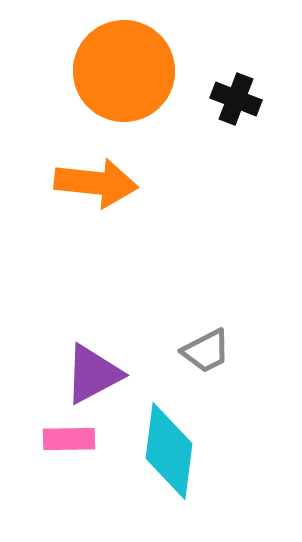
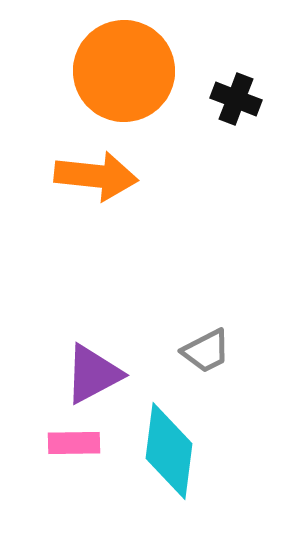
orange arrow: moved 7 px up
pink rectangle: moved 5 px right, 4 px down
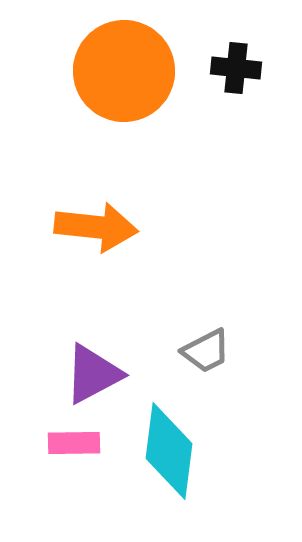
black cross: moved 31 px up; rotated 15 degrees counterclockwise
orange arrow: moved 51 px down
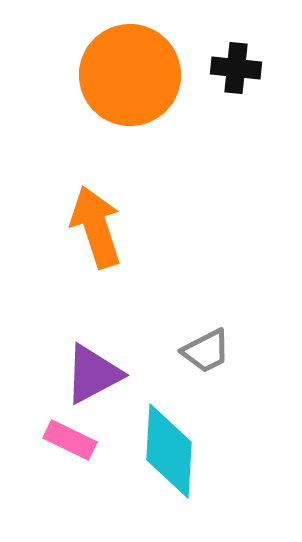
orange circle: moved 6 px right, 4 px down
orange arrow: rotated 114 degrees counterclockwise
pink rectangle: moved 4 px left, 3 px up; rotated 27 degrees clockwise
cyan diamond: rotated 4 degrees counterclockwise
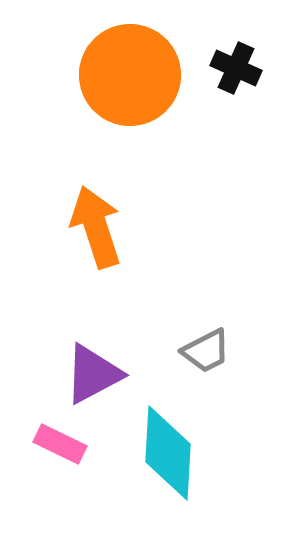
black cross: rotated 18 degrees clockwise
pink rectangle: moved 10 px left, 4 px down
cyan diamond: moved 1 px left, 2 px down
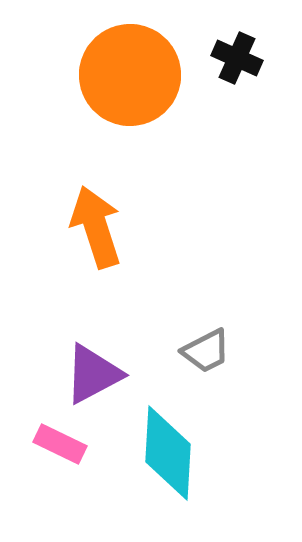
black cross: moved 1 px right, 10 px up
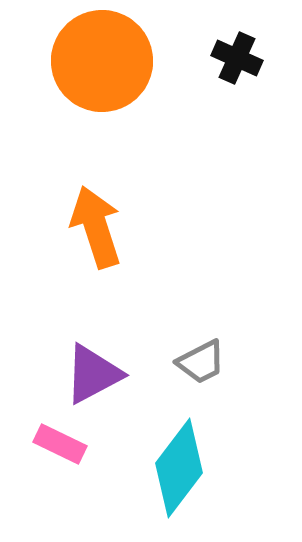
orange circle: moved 28 px left, 14 px up
gray trapezoid: moved 5 px left, 11 px down
cyan diamond: moved 11 px right, 15 px down; rotated 34 degrees clockwise
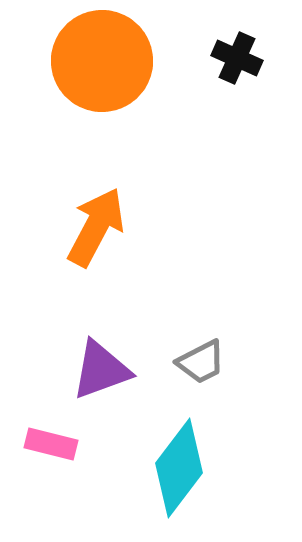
orange arrow: rotated 46 degrees clockwise
purple triangle: moved 8 px right, 4 px up; rotated 8 degrees clockwise
pink rectangle: moved 9 px left; rotated 12 degrees counterclockwise
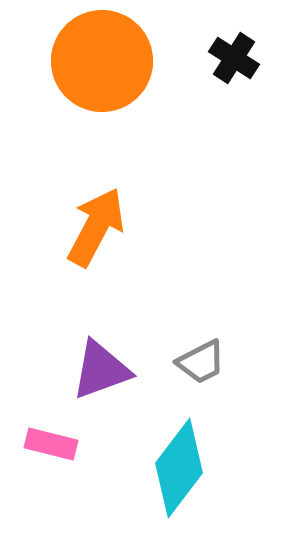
black cross: moved 3 px left; rotated 9 degrees clockwise
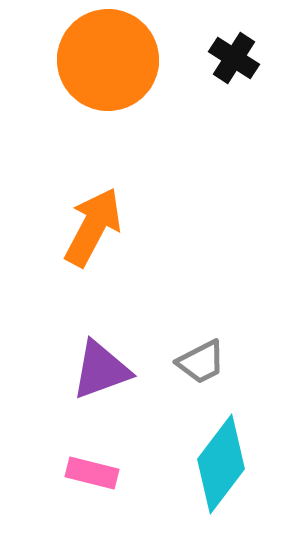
orange circle: moved 6 px right, 1 px up
orange arrow: moved 3 px left
pink rectangle: moved 41 px right, 29 px down
cyan diamond: moved 42 px right, 4 px up
